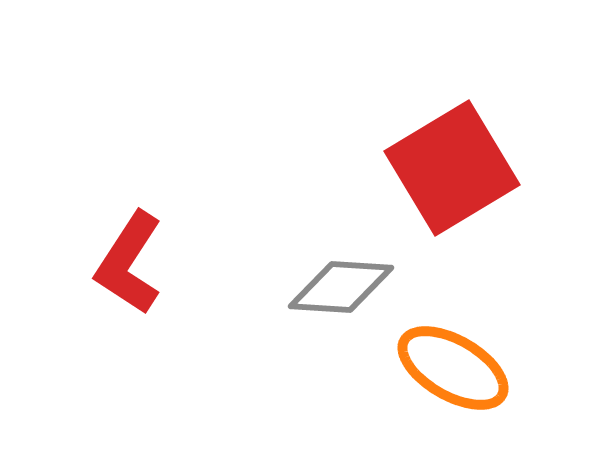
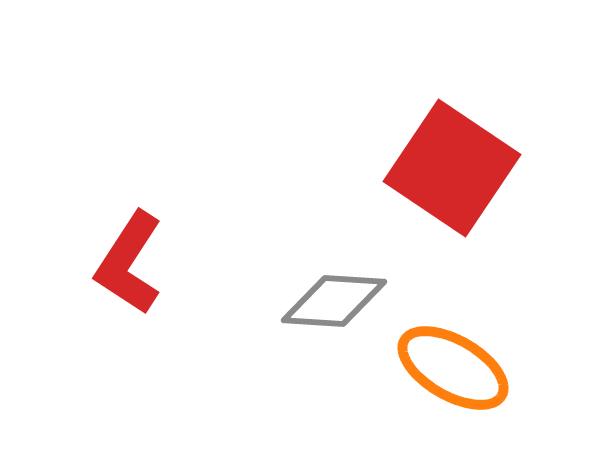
red square: rotated 25 degrees counterclockwise
gray diamond: moved 7 px left, 14 px down
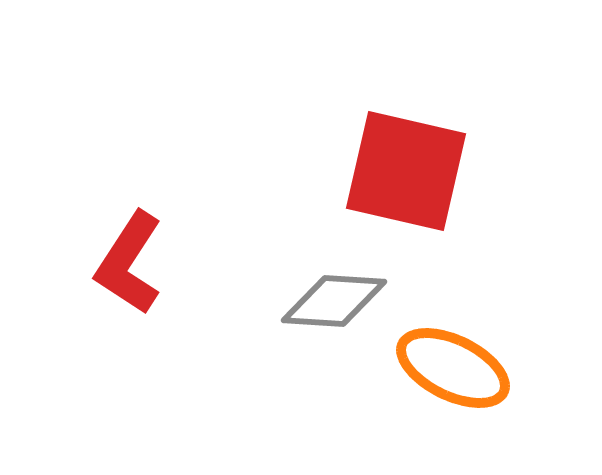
red square: moved 46 px left, 3 px down; rotated 21 degrees counterclockwise
orange ellipse: rotated 4 degrees counterclockwise
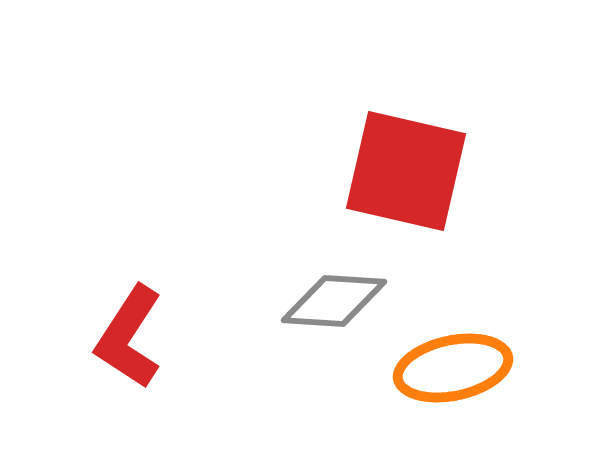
red L-shape: moved 74 px down
orange ellipse: rotated 38 degrees counterclockwise
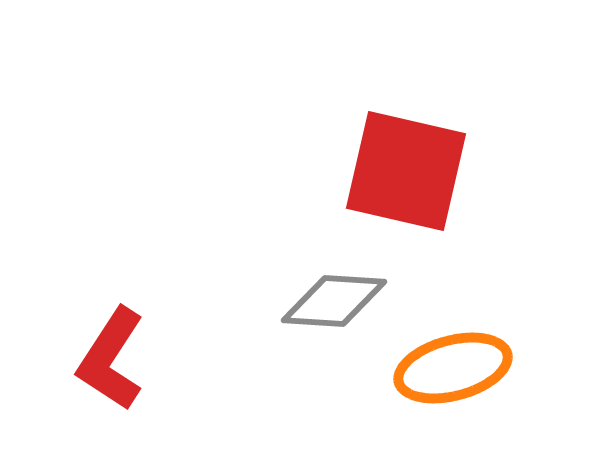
red L-shape: moved 18 px left, 22 px down
orange ellipse: rotated 3 degrees counterclockwise
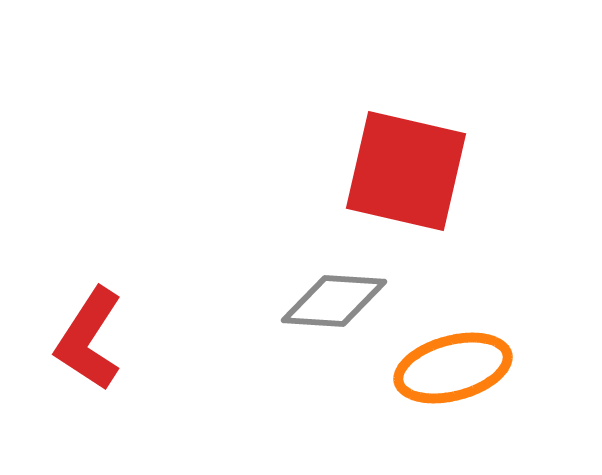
red L-shape: moved 22 px left, 20 px up
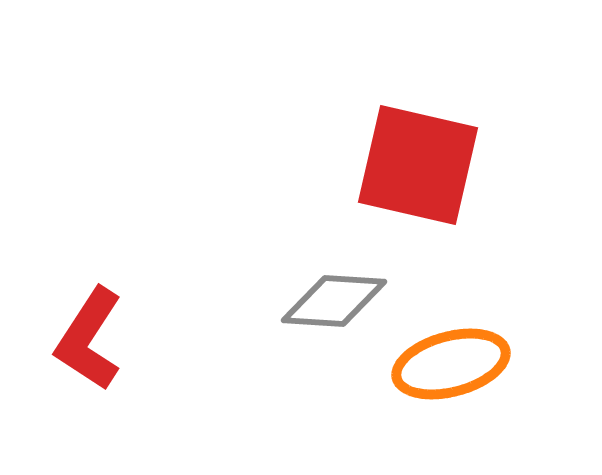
red square: moved 12 px right, 6 px up
orange ellipse: moved 2 px left, 4 px up
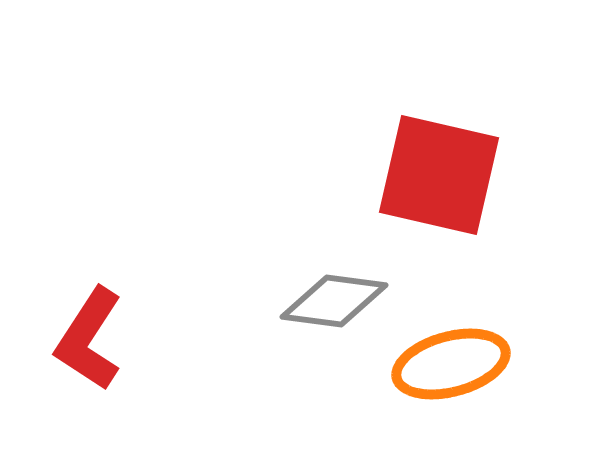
red square: moved 21 px right, 10 px down
gray diamond: rotated 4 degrees clockwise
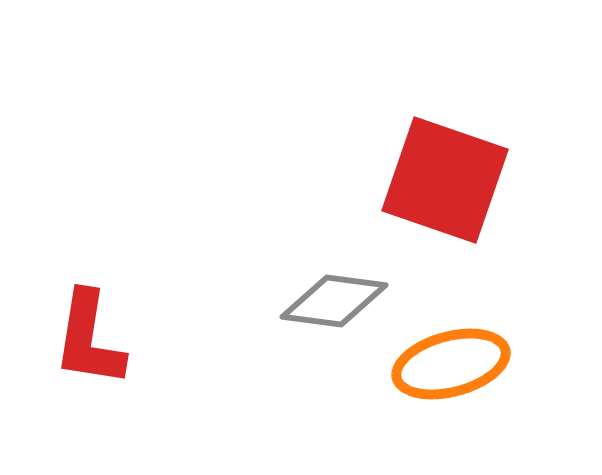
red square: moved 6 px right, 5 px down; rotated 6 degrees clockwise
red L-shape: rotated 24 degrees counterclockwise
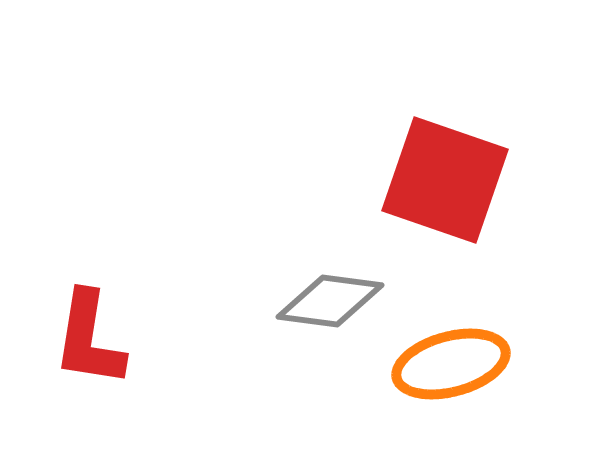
gray diamond: moved 4 px left
